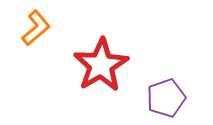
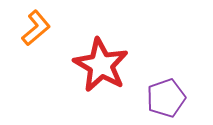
red star: rotated 12 degrees counterclockwise
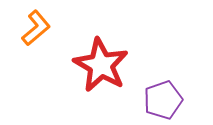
purple pentagon: moved 3 px left, 2 px down
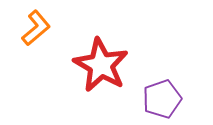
purple pentagon: moved 1 px left, 1 px up
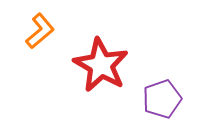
orange L-shape: moved 4 px right, 3 px down
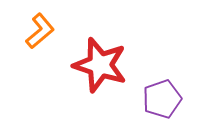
red star: moved 1 px left; rotated 12 degrees counterclockwise
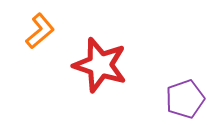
purple pentagon: moved 23 px right
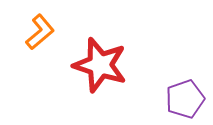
orange L-shape: moved 1 px down
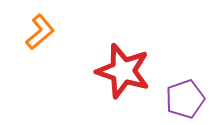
red star: moved 23 px right, 6 px down
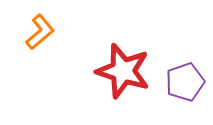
purple pentagon: moved 17 px up
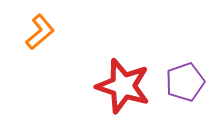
red star: moved 15 px down
